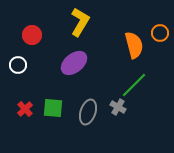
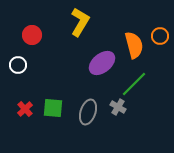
orange circle: moved 3 px down
purple ellipse: moved 28 px right
green line: moved 1 px up
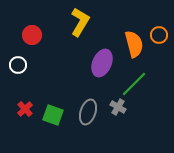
orange circle: moved 1 px left, 1 px up
orange semicircle: moved 1 px up
purple ellipse: rotated 28 degrees counterclockwise
green square: moved 7 px down; rotated 15 degrees clockwise
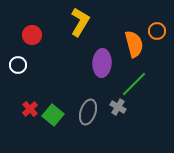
orange circle: moved 2 px left, 4 px up
purple ellipse: rotated 20 degrees counterclockwise
red cross: moved 5 px right
green square: rotated 20 degrees clockwise
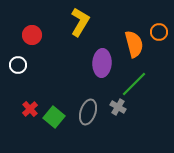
orange circle: moved 2 px right, 1 px down
green square: moved 1 px right, 2 px down
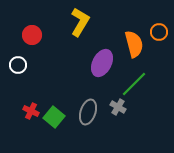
purple ellipse: rotated 24 degrees clockwise
red cross: moved 1 px right, 2 px down; rotated 21 degrees counterclockwise
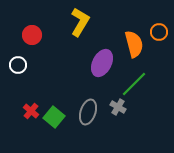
red cross: rotated 14 degrees clockwise
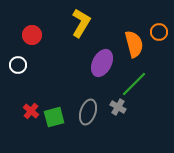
yellow L-shape: moved 1 px right, 1 px down
green square: rotated 35 degrees clockwise
